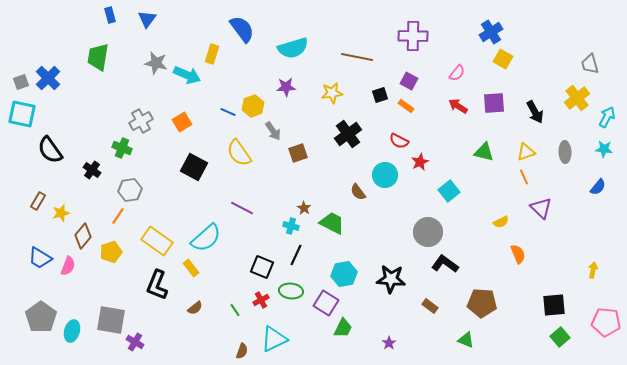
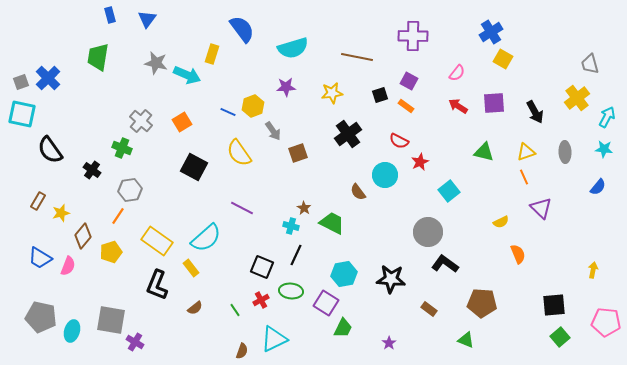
gray cross at (141, 121): rotated 20 degrees counterclockwise
brown rectangle at (430, 306): moved 1 px left, 3 px down
gray pentagon at (41, 317): rotated 24 degrees counterclockwise
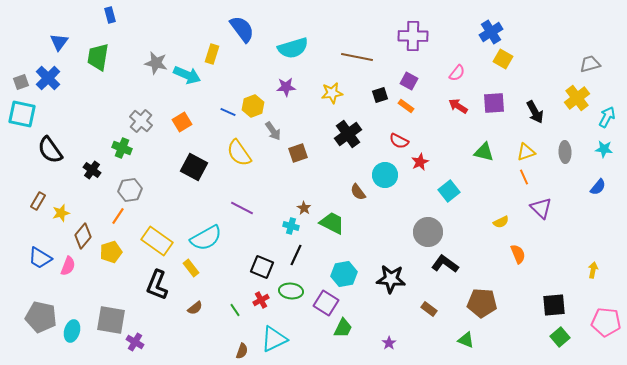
blue triangle at (147, 19): moved 88 px left, 23 px down
gray trapezoid at (590, 64): rotated 90 degrees clockwise
cyan semicircle at (206, 238): rotated 12 degrees clockwise
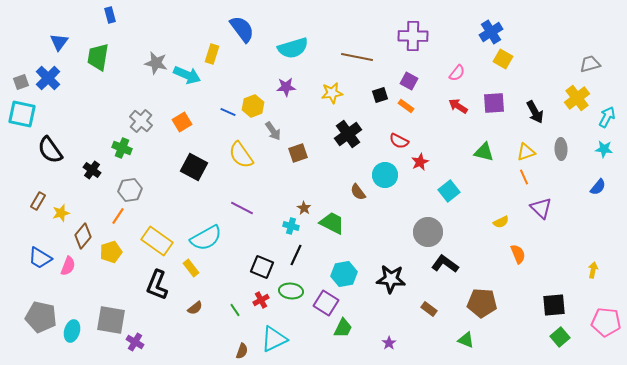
gray ellipse at (565, 152): moved 4 px left, 3 px up
yellow semicircle at (239, 153): moved 2 px right, 2 px down
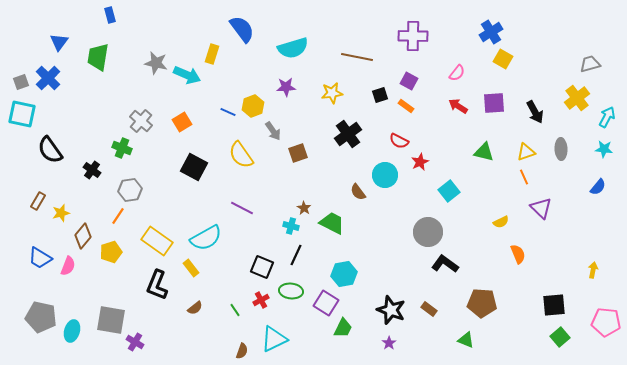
black star at (391, 279): moved 31 px down; rotated 16 degrees clockwise
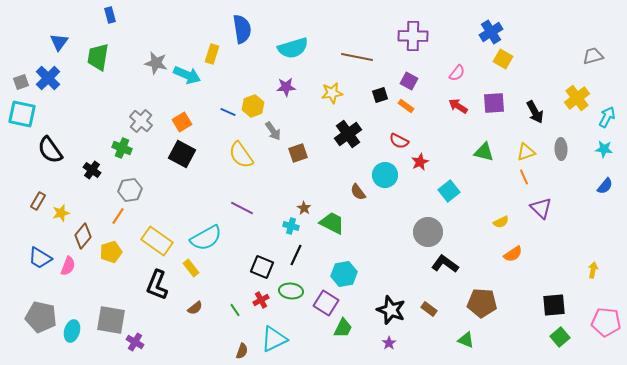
blue semicircle at (242, 29): rotated 28 degrees clockwise
gray trapezoid at (590, 64): moved 3 px right, 8 px up
black square at (194, 167): moved 12 px left, 13 px up
blue semicircle at (598, 187): moved 7 px right, 1 px up
orange semicircle at (518, 254): moved 5 px left; rotated 78 degrees clockwise
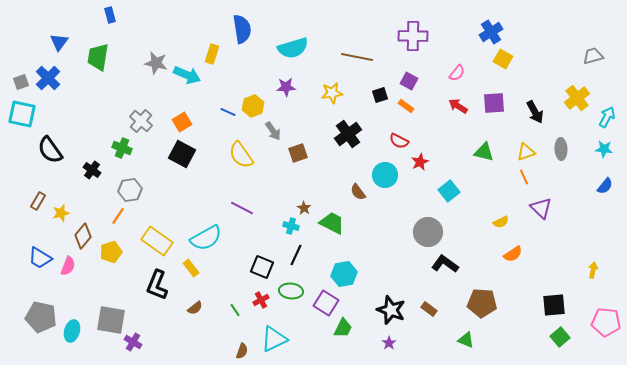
purple cross at (135, 342): moved 2 px left
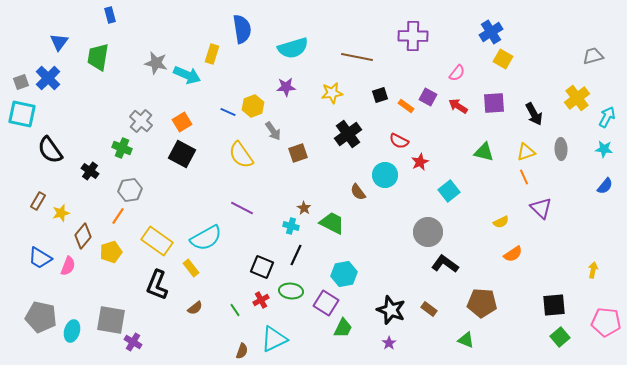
purple square at (409, 81): moved 19 px right, 16 px down
black arrow at (535, 112): moved 1 px left, 2 px down
black cross at (92, 170): moved 2 px left, 1 px down
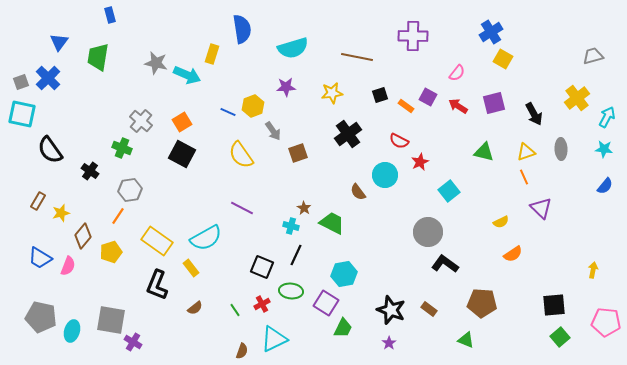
purple square at (494, 103): rotated 10 degrees counterclockwise
red cross at (261, 300): moved 1 px right, 4 px down
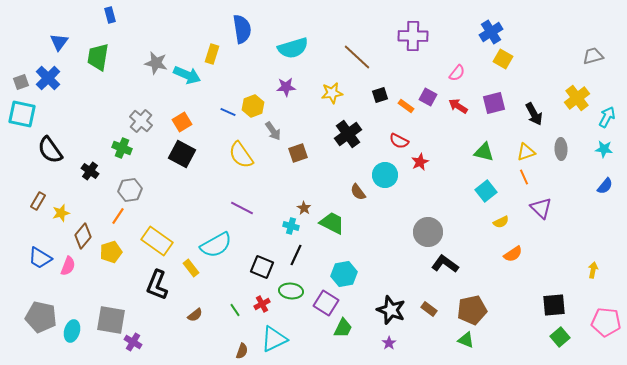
brown line at (357, 57): rotated 32 degrees clockwise
cyan square at (449, 191): moved 37 px right
cyan semicircle at (206, 238): moved 10 px right, 7 px down
brown pentagon at (482, 303): moved 10 px left, 7 px down; rotated 16 degrees counterclockwise
brown semicircle at (195, 308): moved 7 px down
